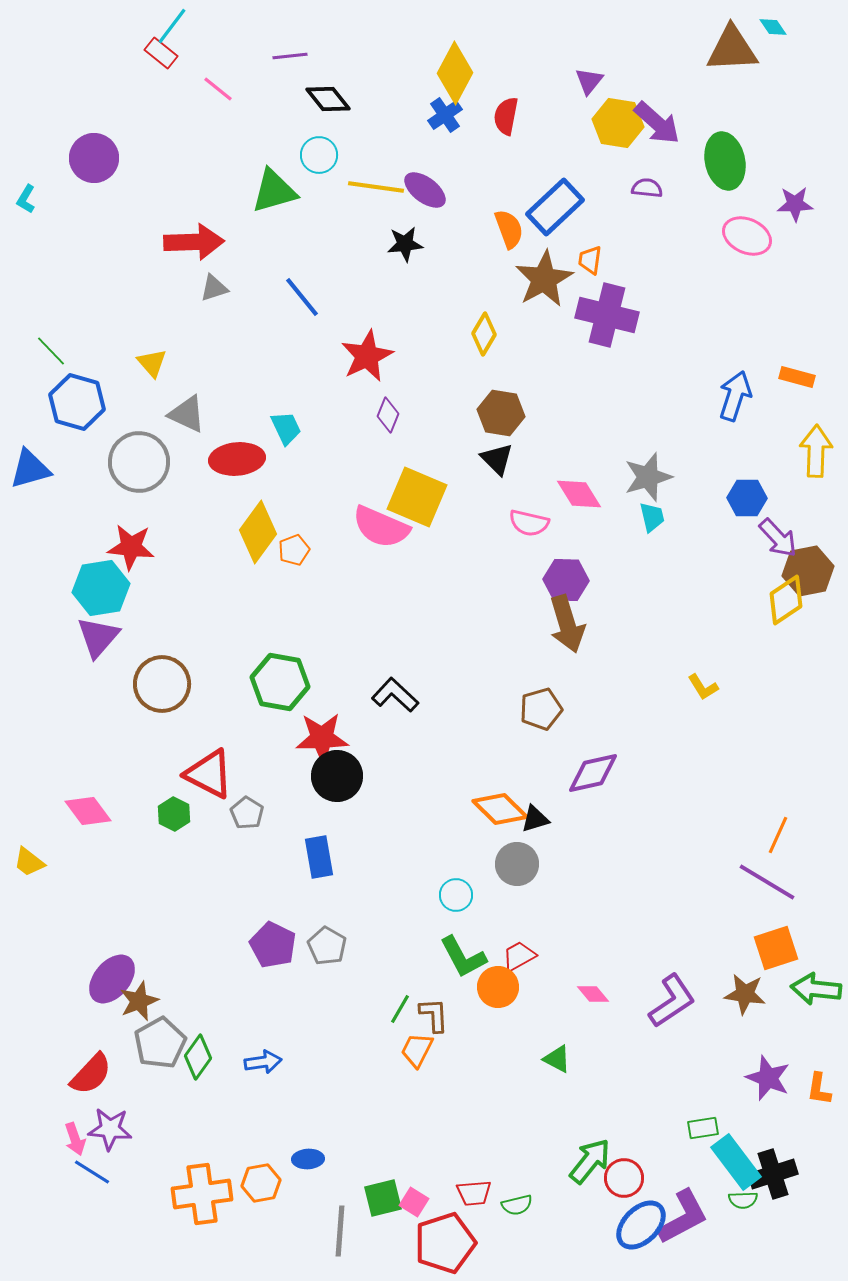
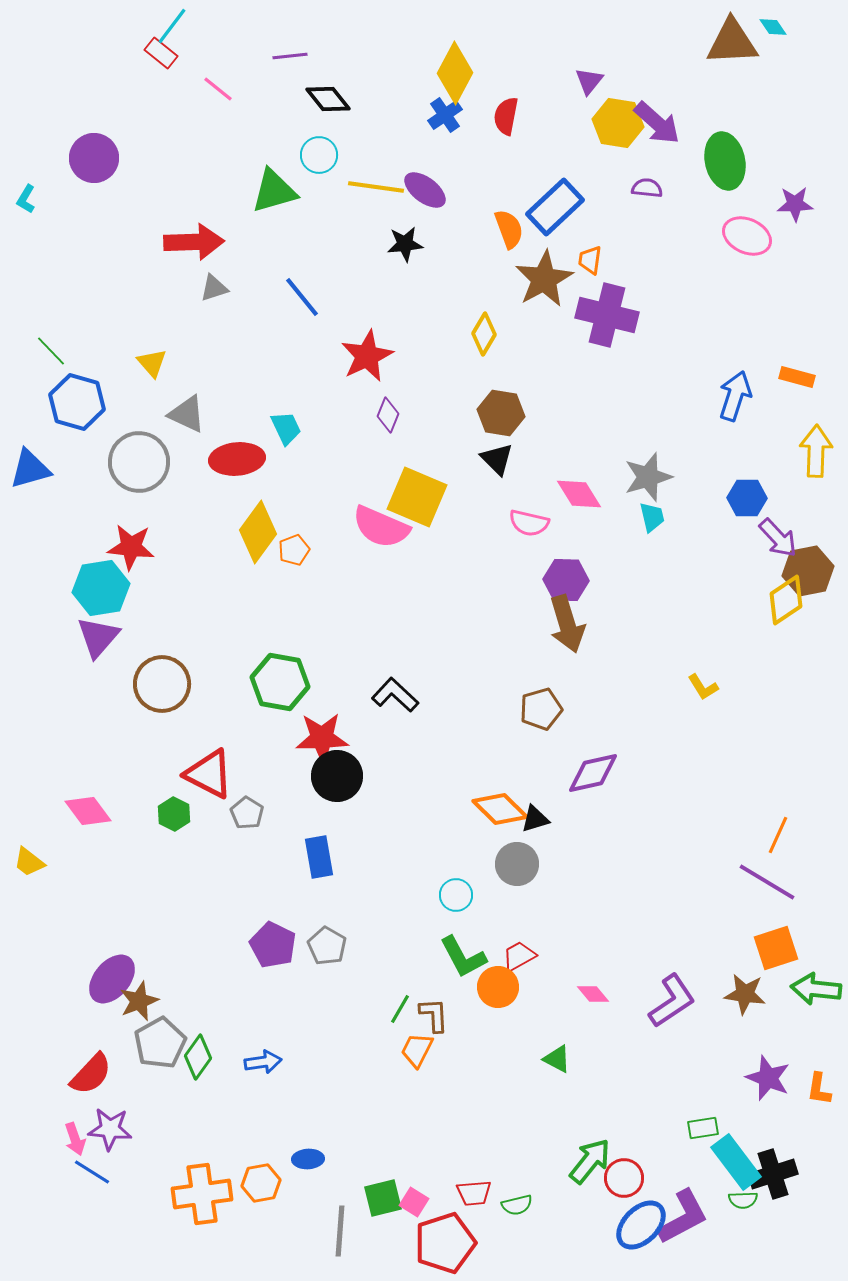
brown triangle at (732, 49): moved 7 px up
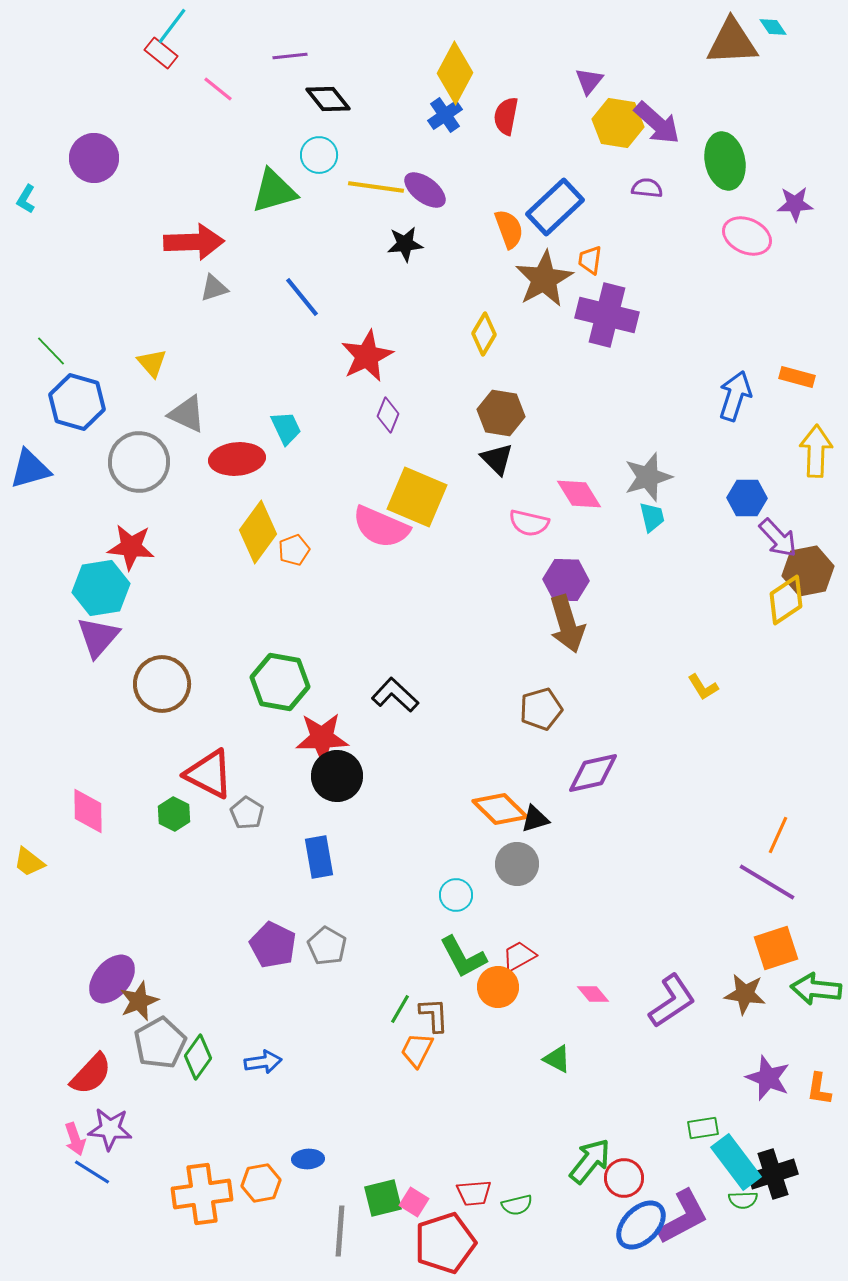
pink diamond at (88, 811): rotated 36 degrees clockwise
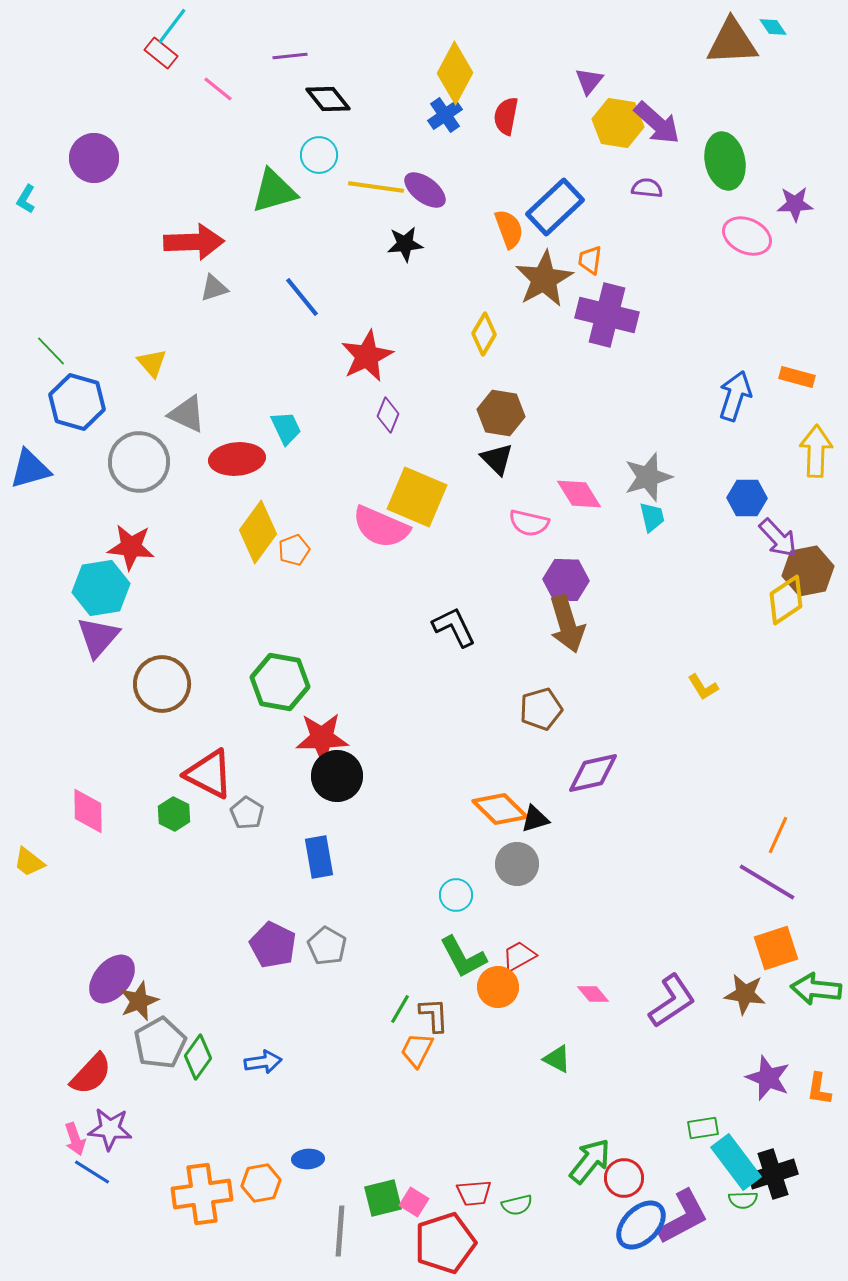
black L-shape at (395, 695): moved 59 px right, 68 px up; rotated 21 degrees clockwise
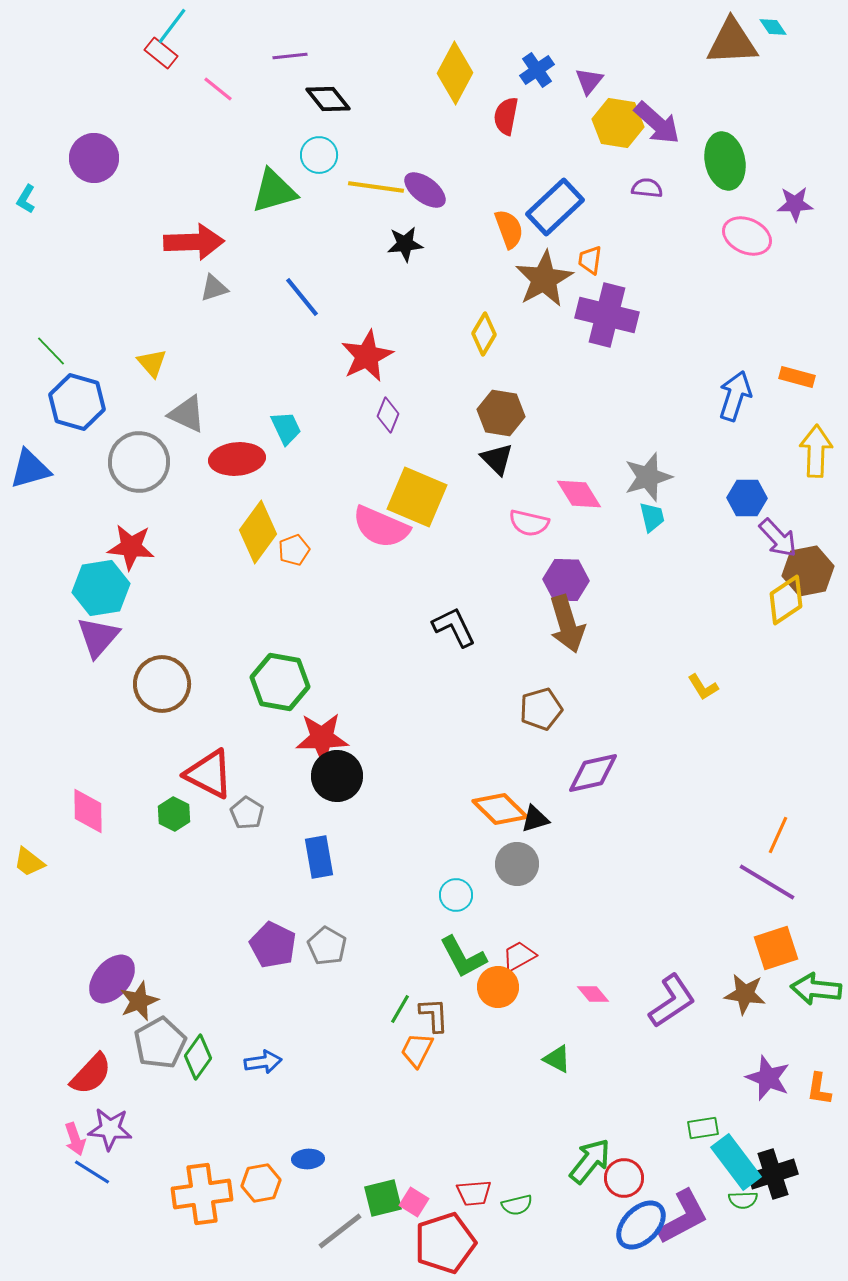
blue cross at (445, 115): moved 92 px right, 45 px up
gray line at (340, 1231): rotated 48 degrees clockwise
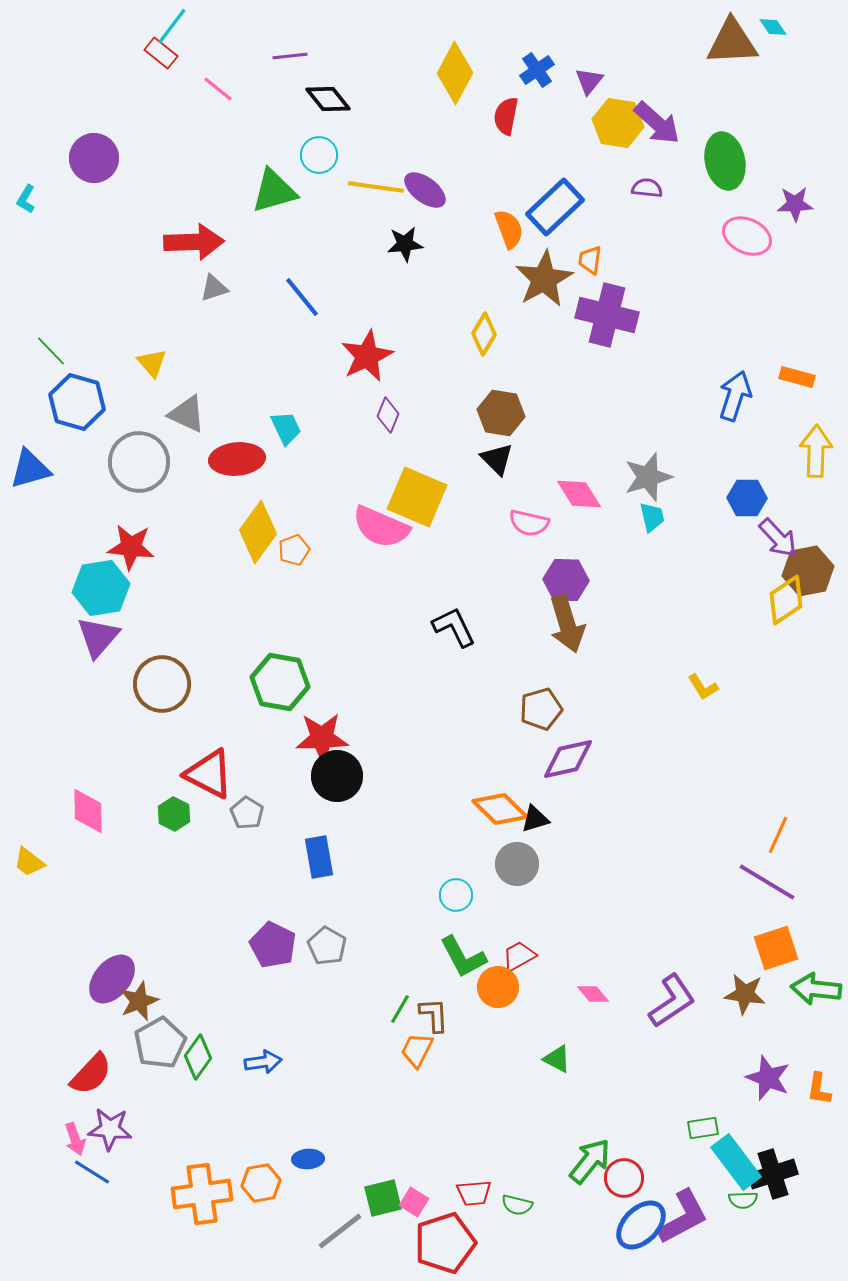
purple diamond at (593, 773): moved 25 px left, 14 px up
green semicircle at (517, 1205): rotated 28 degrees clockwise
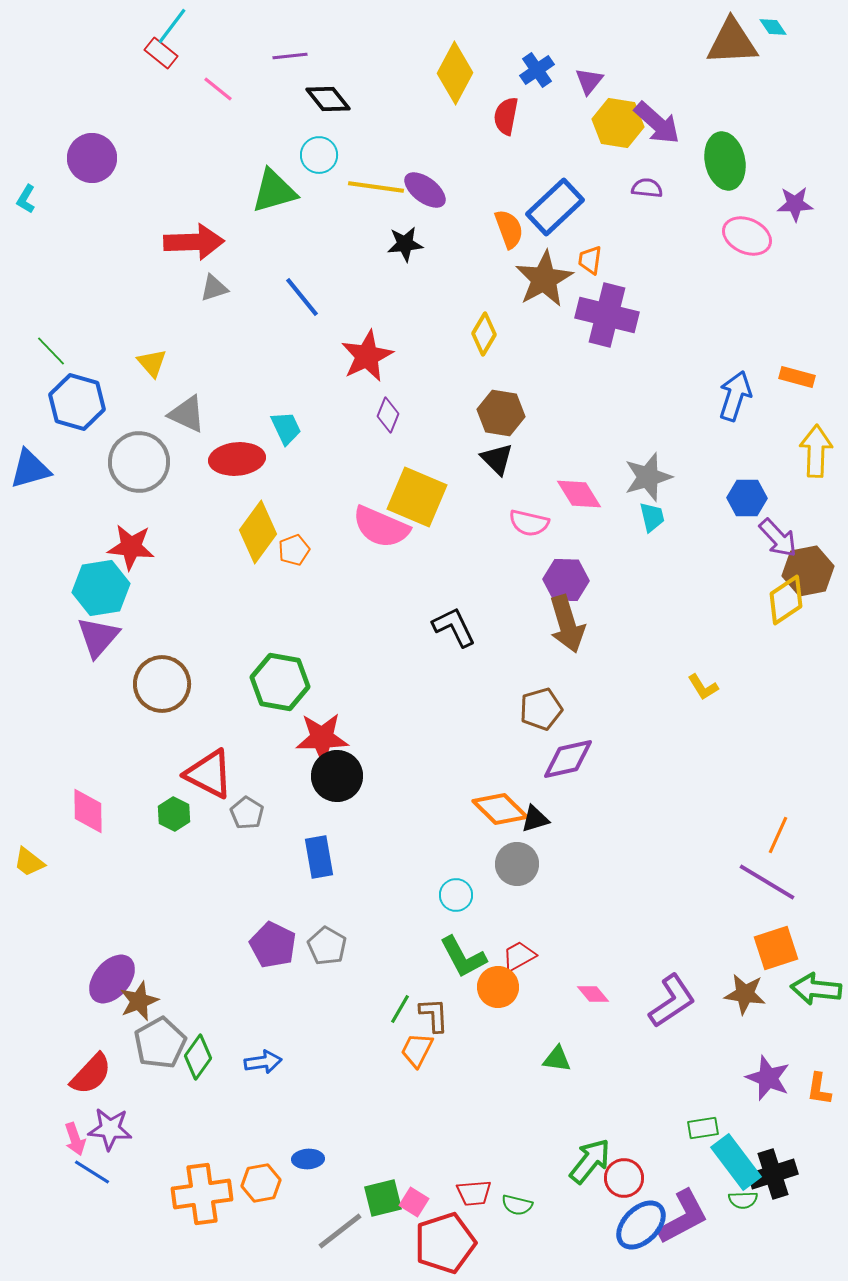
purple circle at (94, 158): moved 2 px left
green triangle at (557, 1059): rotated 20 degrees counterclockwise
